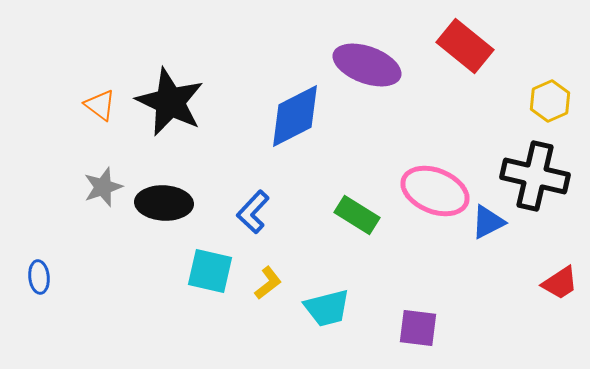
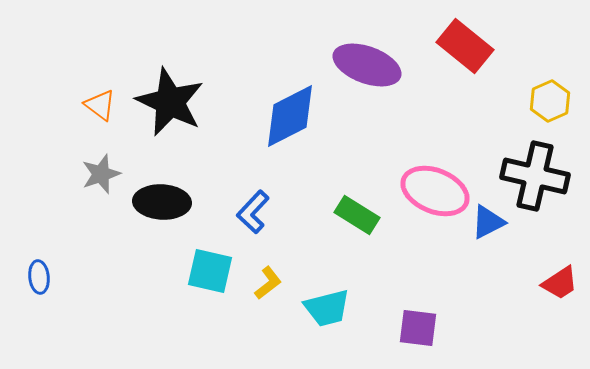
blue diamond: moved 5 px left
gray star: moved 2 px left, 13 px up
black ellipse: moved 2 px left, 1 px up
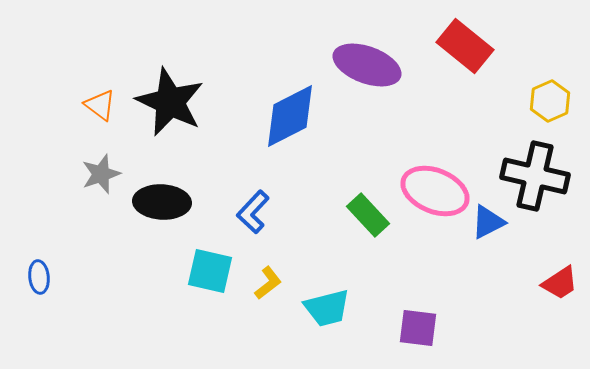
green rectangle: moved 11 px right; rotated 15 degrees clockwise
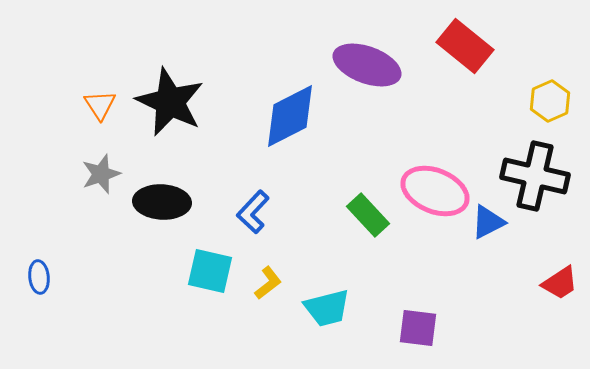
orange triangle: rotated 20 degrees clockwise
